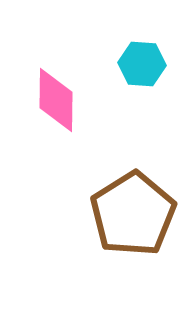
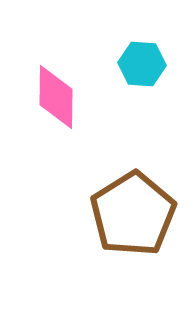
pink diamond: moved 3 px up
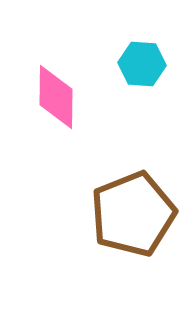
brown pentagon: rotated 10 degrees clockwise
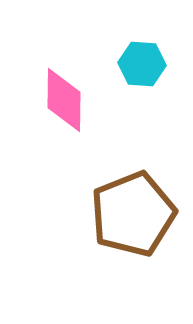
pink diamond: moved 8 px right, 3 px down
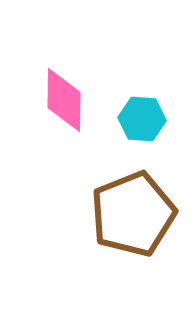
cyan hexagon: moved 55 px down
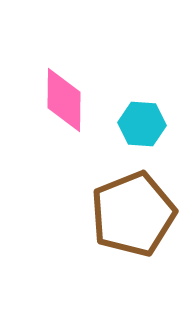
cyan hexagon: moved 5 px down
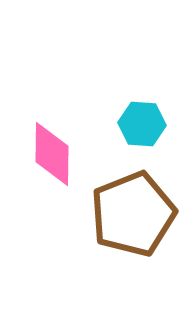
pink diamond: moved 12 px left, 54 px down
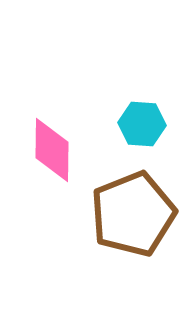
pink diamond: moved 4 px up
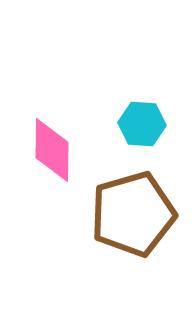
brown pentagon: rotated 6 degrees clockwise
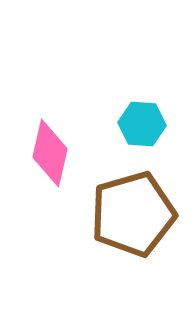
pink diamond: moved 2 px left, 3 px down; rotated 12 degrees clockwise
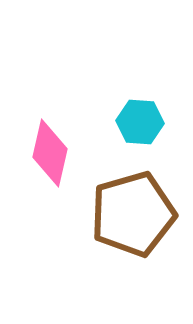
cyan hexagon: moved 2 px left, 2 px up
